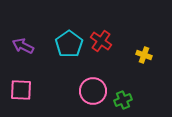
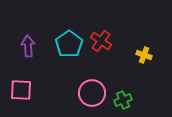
purple arrow: moved 5 px right; rotated 60 degrees clockwise
pink circle: moved 1 px left, 2 px down
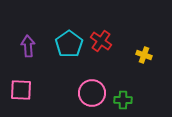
green cross: rotated 24 degrees clockwise
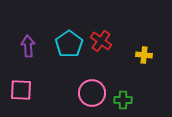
yellow cross: rotated 14 degrees counterclockwise
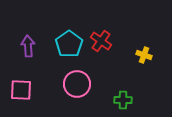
yellow cross: rotated 14 degrees clockwise
pink circle: moved 15 px left, 9 px up
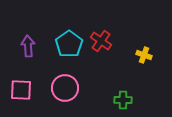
pink circle: moved 12 px left, 4 px down
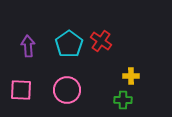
yellow cross: moved 13 px left, 21 px down; rotated 21 degrees counterclockwise
pink circle: moved 2 px right, 2 px down
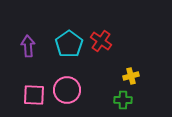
yellow cross: rotated 14 degrees counterclockwise
pink square: moved 13 px right, 5 px down
